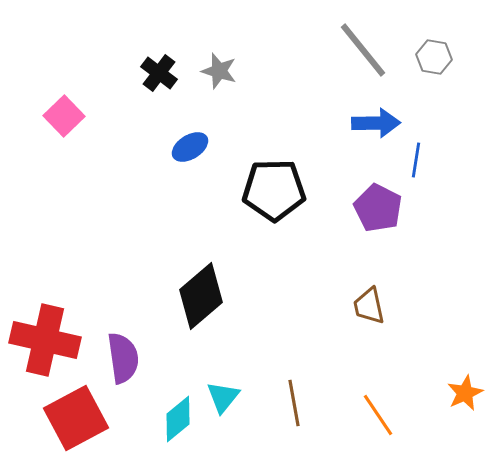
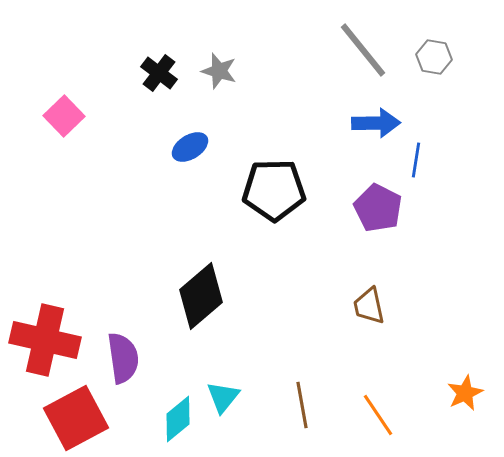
brown line: moved 8 px right, 2 px down
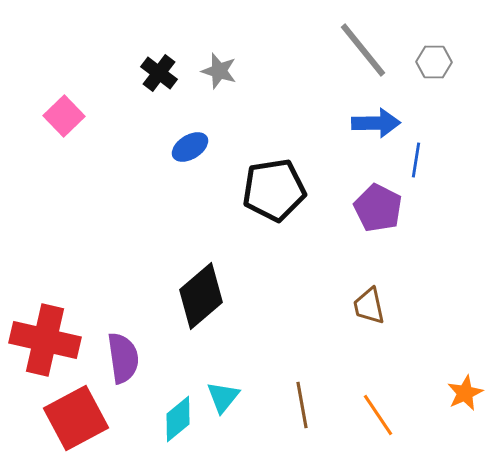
gray hexagon: moved 5 px down; rotated 8 degrees counterclockwise
black pentagon: rotated 8 degrees counterclockwise
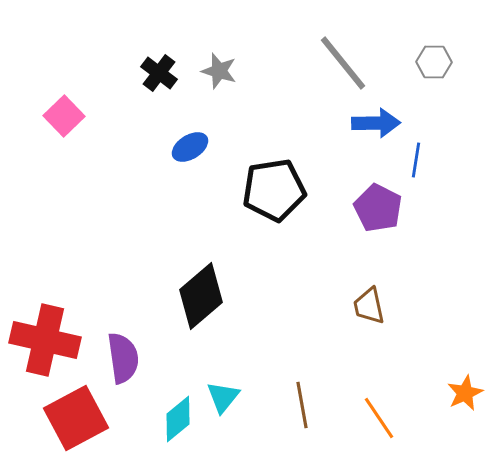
gray line: moved 20 px left, 13 px down
orange line: moved 1 px right, 3 px down
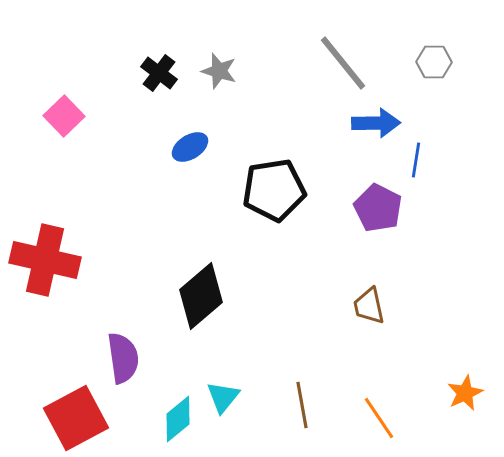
red cross: moved 80 px up
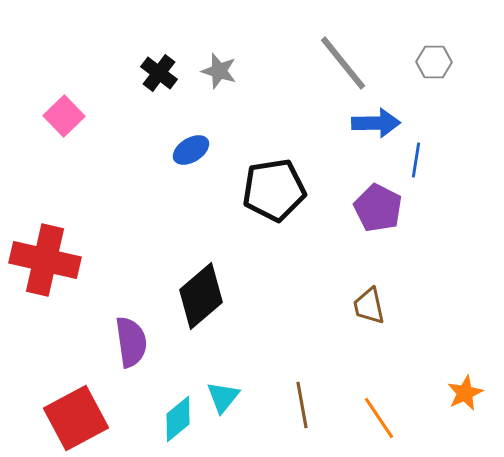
blue ellipse: moved 1 px right, 3 px down
purple semicircle: moved 8 px right, 16 px up
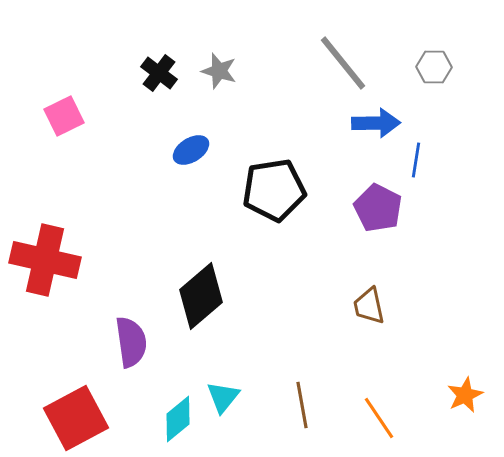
gray hexagon: moved 5 px down
pink square: rotated 18 degrees clockwise
orange star: moved 2 px down
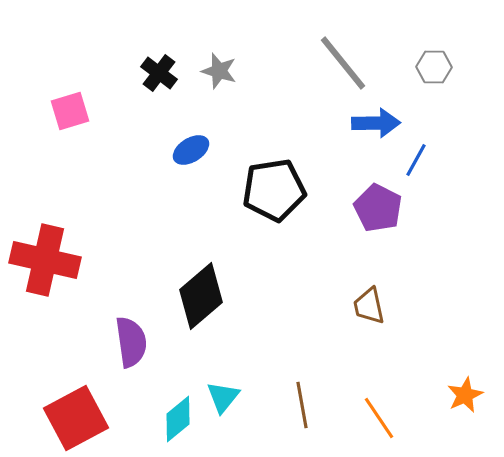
pink square: moved 6 px right, 5 px up; rotated 9 degrees clockwise
blue line: rotated 20 degrees clockwise
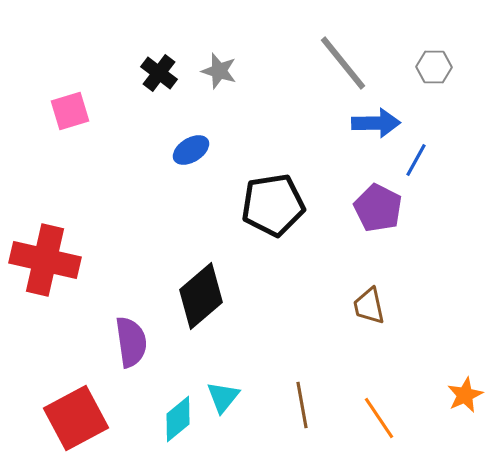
black pentagon: moved 1 px left, 15 px down
